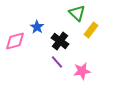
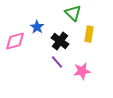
green triangle: moved 4 px left
yellow rectangle: moved 2 px left, 4 px down; rotated 28 degrees counterclockwise
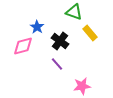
green triangle: moved 1 px right, 1 px up; rotated 24 degrees counterclockwise
yellow rectangle: moved 1 px right, 1 px up; rotated 49 degrees counterclockwise
pink diamond: moved 8 px right, 5 px down
purple line: moved 2 px down
pink star: moved 15 px down
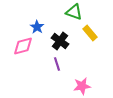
purple line: rotated 24 degrees clockwise
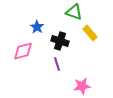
black cross: rotated 18 degrees counterclockwise
pink diamond: moved 5 px down
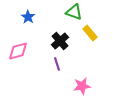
blue star: moved 9 px left, 10 px up
black cross: rotated 30 degrees clockwise
pink diamond: moved 5 px left
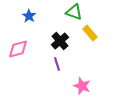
blue star: moved 1 px right, 1 px up
pink diamond: moved 2 px up
pink star: rotated 30 degrees clockwise
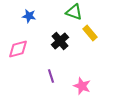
blue star: rotated 24 degrees counterclockwise
purple line: moved 6 px left, 12 px down
